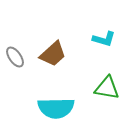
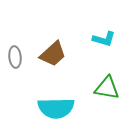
gray ellipse: rotated 30 degrees clockwise
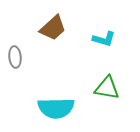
brown trapezoid: moved 26 px up
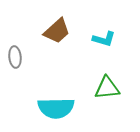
brown trapezoid: moved 4 px right, 3 px down
green triangle: rotated 16 degrees counterclockwise
